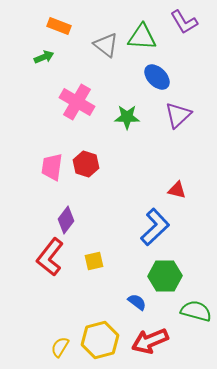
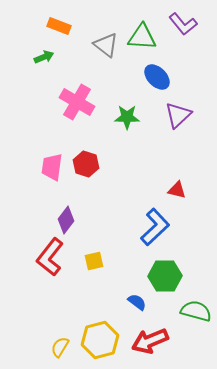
purple L-shape: moved 1 px left, 2 px down; rotated 8 degrees counterclockwise
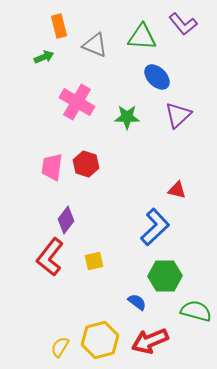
orange rectangle: rotated 55 degrees clockwise
gray triangle: moved 11 px left; rotated 16 degrees counterclockwise
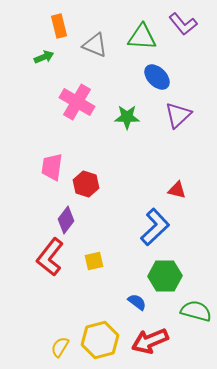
red hexagon: moved 20 px down
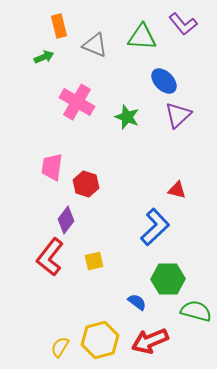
blue ellipse: moved 7 px right, 4 px down
green star: rotated 20 degrees clockwise
green hexagon: moved 3 px right, 3 px down
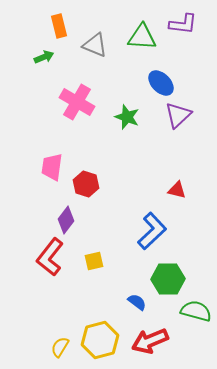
purple L-shape: rotated 44 degrees counterclockwise
blue ellipse: moved 3 px left, 2 px down
blue L-shape: moved 3 px left, 4 px down
